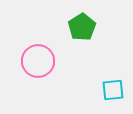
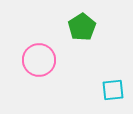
pink circle: moved 1 px right, 1 px up
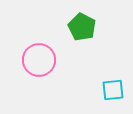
green pentagon: rotated 12 degrees counterclockwise
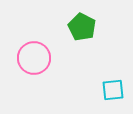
pink circle: moved 5 px left, 2 px up
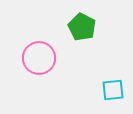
pink circle: moved 5 px right
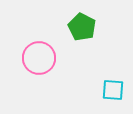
cyan square: rotated 10 degrees clockwise
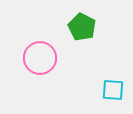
pink circle: moved 1 px right
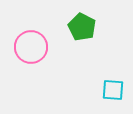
pink circle: moved 9 px left, 11 px up
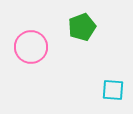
green pentagon: rotated 24 degrees clockwise
